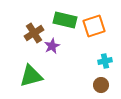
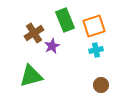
green rectangle: rotated 55 degrees clockwise
cyan cross: moved 9 px left, 11 px up
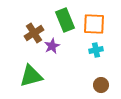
orange square: moved 2 px up; rotated 20 degrees clockwise
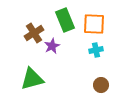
green triangle: moved 1 px right, 3 px down
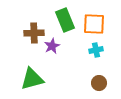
brown cross: rotated 30 degrees clockwise
brown circle: moved 2 px left, 2 px up
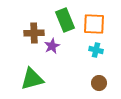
cyan cross: rotated 24 degrees clockwise
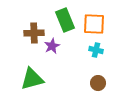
brown circle: moved 1 px left
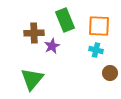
orange square: moved 5 px right, 2 px down
green triangle: rotated 35 degrees counterclockwise
brown circle: moved 12 px right, 10 px up
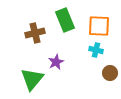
brown cross: moved 1 px right; rotated 12 degrees counterclockwise
purple star: moved 4 px right, 16 px down
